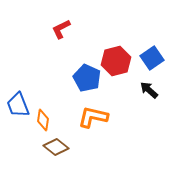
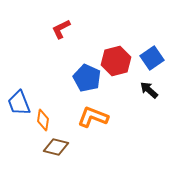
blue trapezoid: moved 1 px right, 2 px up
orange L-shape: rotated 8 degrees clockwise
brown diamond: rotated 25 degrees counterclockwise
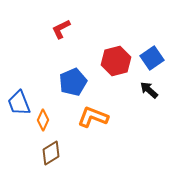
blue pentagon: moved 14 px left, 4 px down; rotated 24 degrees clockwise
orange diamond: rotated 15 degrees clockwise
brown diamond: moved 5 px left, 6 px down; rotated 45 degrees counterclockwise
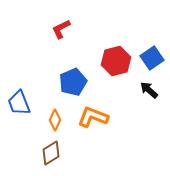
orange diamond: moved 12 px right
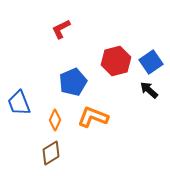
blue square: moved 1 px left, 4 px down
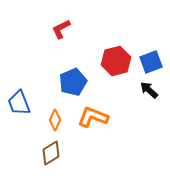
blue square: rotated 15 degrees clockwise
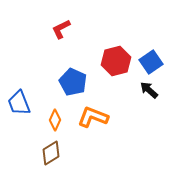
blue square: rotated 15 degrees counterclockwise
blue pentagon: rotated 24 degrees counterclockwise
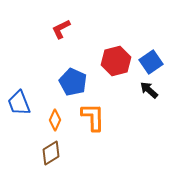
orange L-shape: rotated 68 degrees clockwise
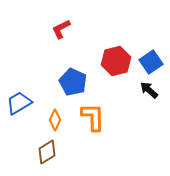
blue trapezoid: rotated 80 degrees clockwise
brown diamond: moved 4 px left, 1 px up
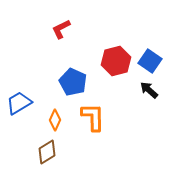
blue square: moved 1 px left, 1 px up; rotated 20 degrees counterclockwise
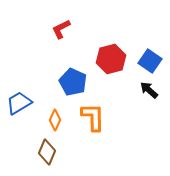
red hexagon: moved 5 px left, 2 px up
brown diamond: rotated 35 degrees counterclockwise
